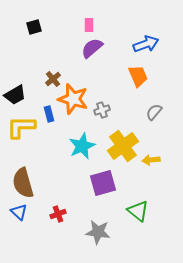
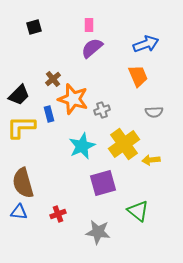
black trapezoid: moved 4 px right; rotated 15 degrees counterclockwise
gray semicircle: rotated 132 degrees counterclockwise
yellow cross: moved 1 px right, 2 px up
blue triangle: rotated 36 degrees counterclockwise
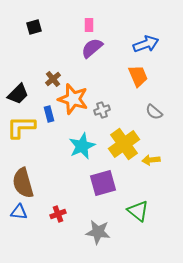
black trapezoid: moved 1 px left, 1 px up
gray semicircle: rotated 42 degrees clockwise
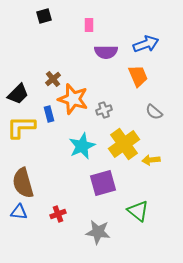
black square: moved 10 px right, 11 px up
purple semicircle: moved 14 px right, 4 px down; rotated 140 degrees counterclockwise
gray cross: moved 2 px right
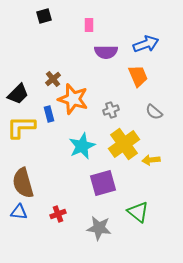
gray cross: moved 7 px right
green triangle: moved 1 px down
gray star: moved 1 px right, 4 px up
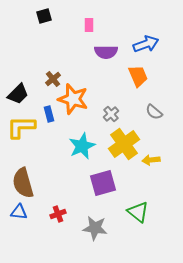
gray cross: moved 4 px down; rotated 21 degrees counterclockwise
gray star: moved 4 px left
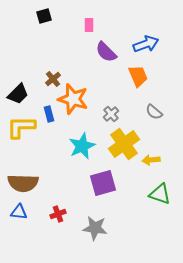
purple semicircle: rotated 45 degrees clockwise
brown semicircle: rotated 72 degrees counterclockwise
green triangle: moved 22 px right, 18 px up; rotated 20 degrees counterclockwise
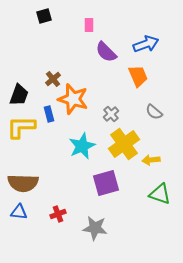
black trapezoid: moved 1 px right, 1 px down; rotated 25 degrees counterclockwise
purple square: moved 3 px right
